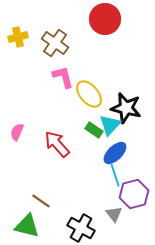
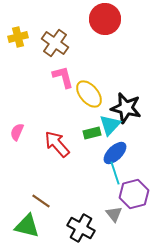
green rectangle: moved 2 px left, 3 px down; rotated 48 degrees counterclockwise
cyan line: moved 2 px up
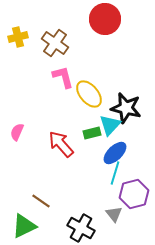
red arrow: moved 4 px right
cyan line: rotated 35 degrees clockwise
green triangle: moved 3 px left; rotated 40 degrees counterclockwise
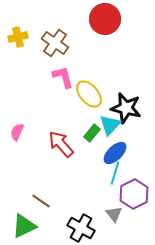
green rectangle: rotated 36 degrees counterclockwise
purple hexagon: rotated 12 degrees counterclockwise
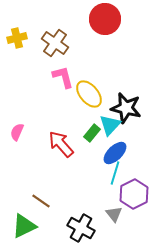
yellow cross: moved 1 px left, 1 px down
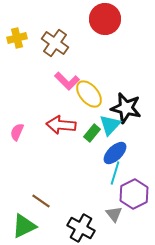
pink L-shape: moved 4 px right, 4 px down; rotated 150 degrees clockwise
red arrow: moved 19 px up; rotated 44 degrees counterclockwise
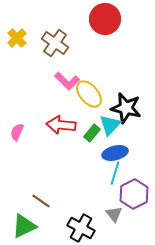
yellow cross: rotated 30 degrees counterclockwise
blue ellipse: rotated 30 degrees clockwise
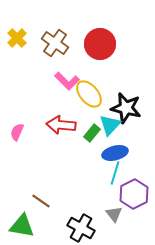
red circle: moved 5 px left, 25 px down
green triangle: moved 2 px left; rotated 36 degrees clockwise
